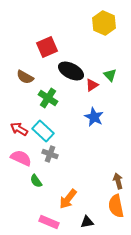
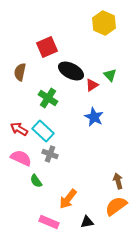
brown semicircle: moved 5 px left, 5 px up; rotated 72 degrees clockwise
orange semicircle: rotated 65 degrees clockwise
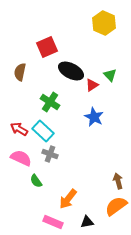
green cross: moved 2 px right, 4 px down
pink rectangle: moved 4 px right
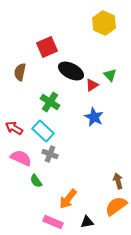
red arrow: moved 5 px left, 1 px up
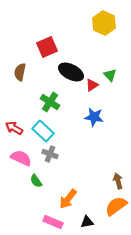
black ellipse: moved 1 px down
blue star: rotated 18 degrees counterclockwise
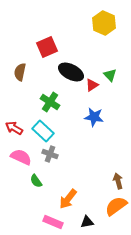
pink semicircle: moved 1 px up
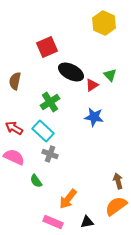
brown semicircle: moved 5 px left, 9 px down
green cross: rotated 24 degrees clockwise
pink semicircle: moved 7 px left
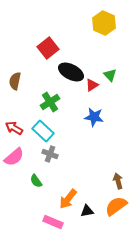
red square: moved 1 px right, 1 px down; rotated 15 degrees counterclockwise
pink semicircle: rotated 115 degrees clockwise
black triangle: moved 11 px up
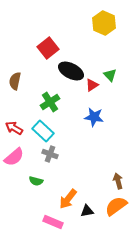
black ellipse: moved 1 px up
green semicircle: rotated 40 degrees counterclockwise
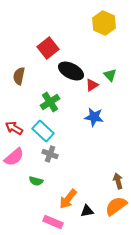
brown semicircle: moved 4 px right, 5 px up
